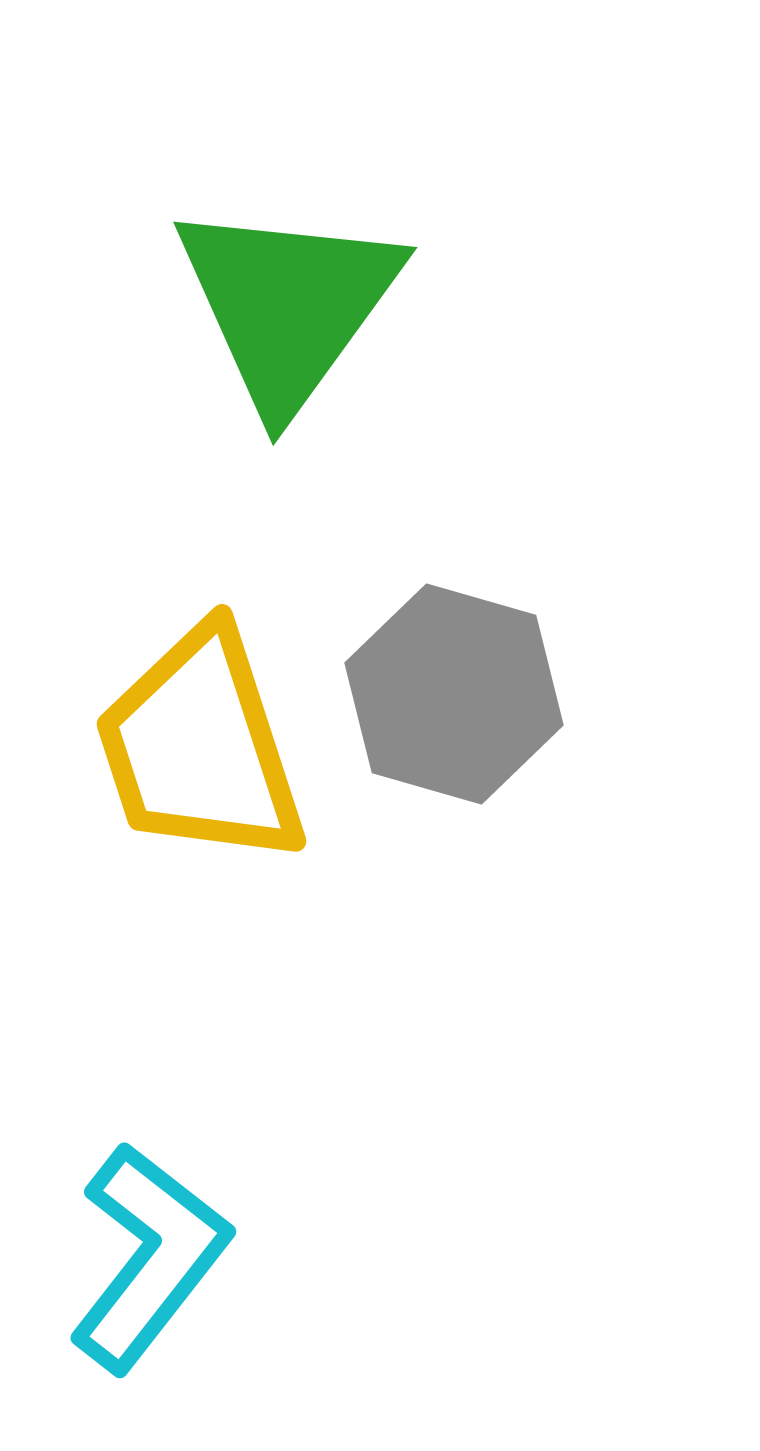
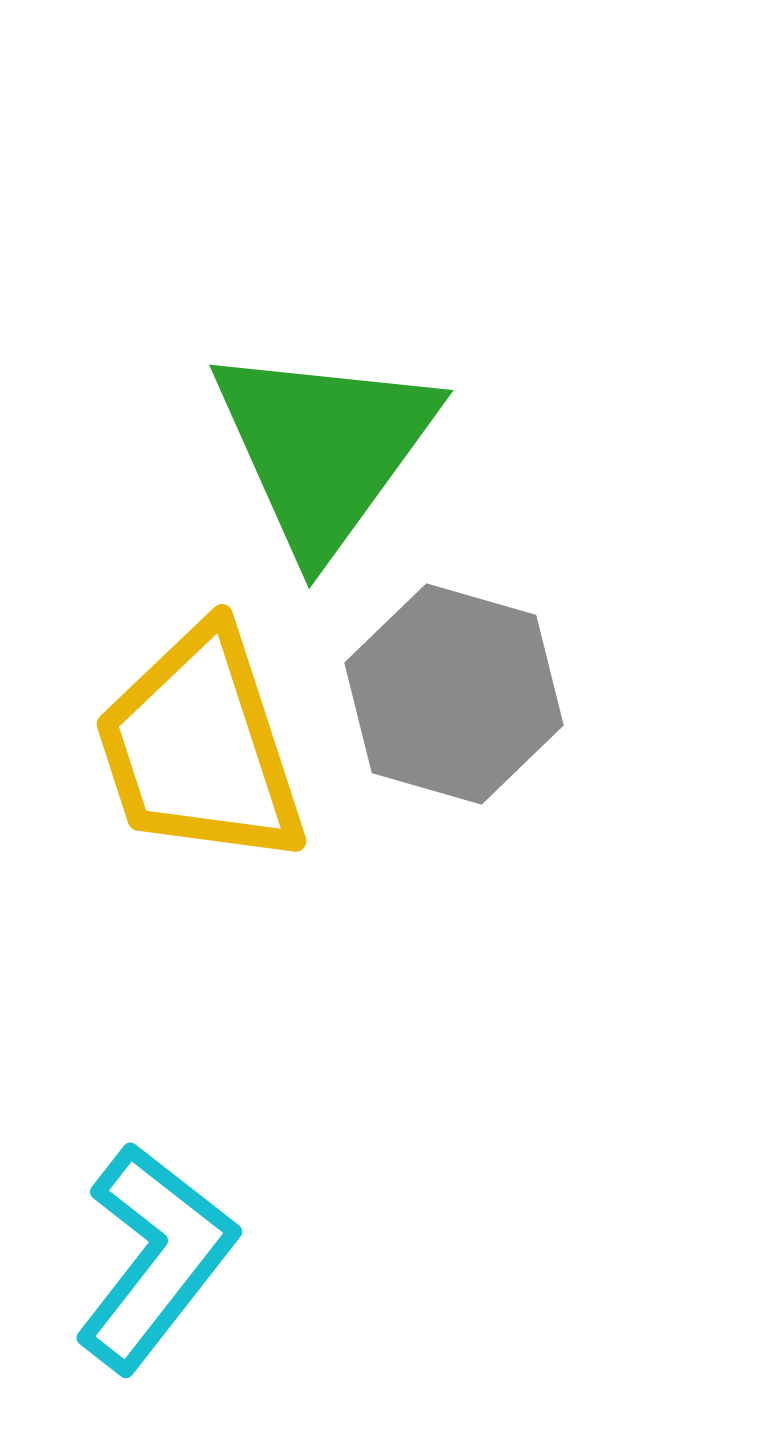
green triangle: moved 36 px right, 143 px down
cyan L-shape: moved 6 px right
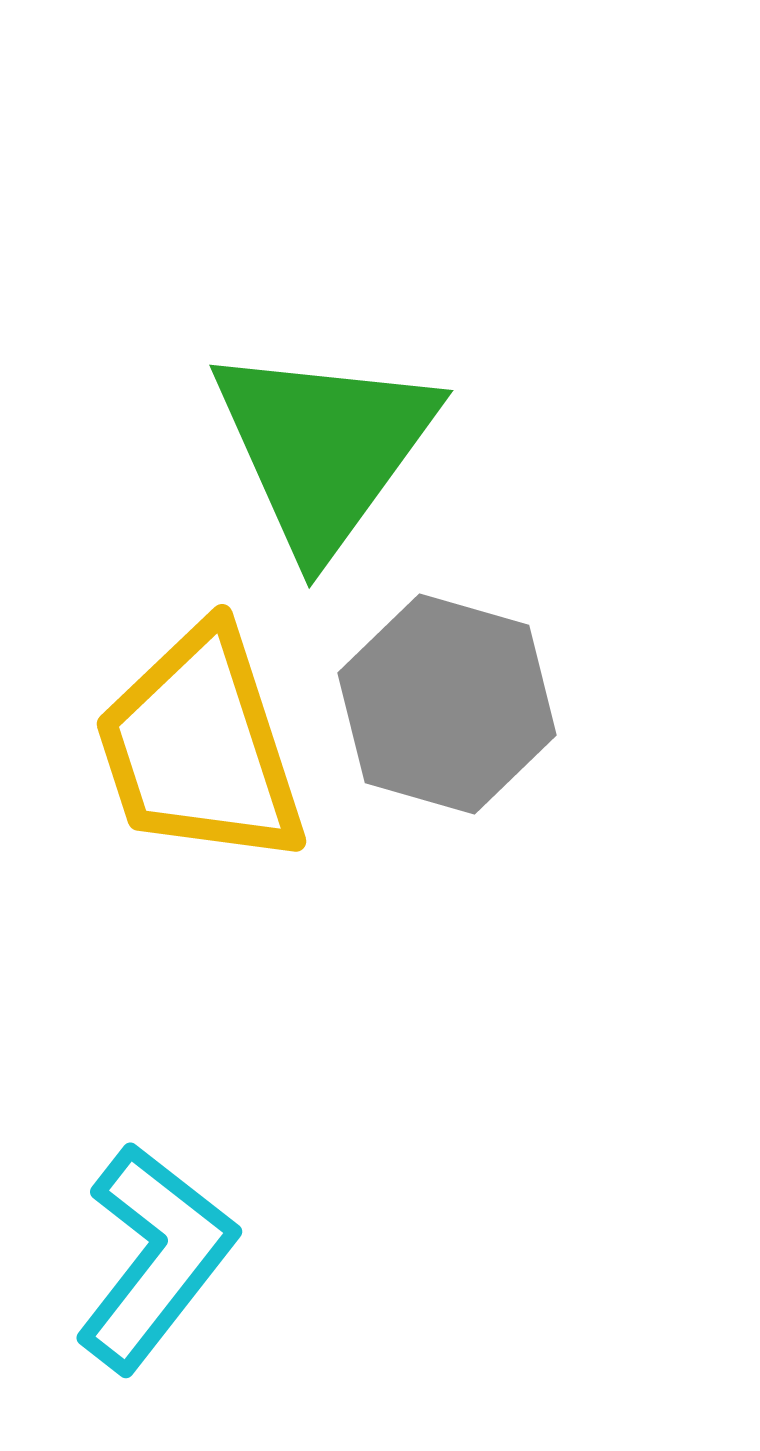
gray hexagon: moved 7 px left, 10 px down
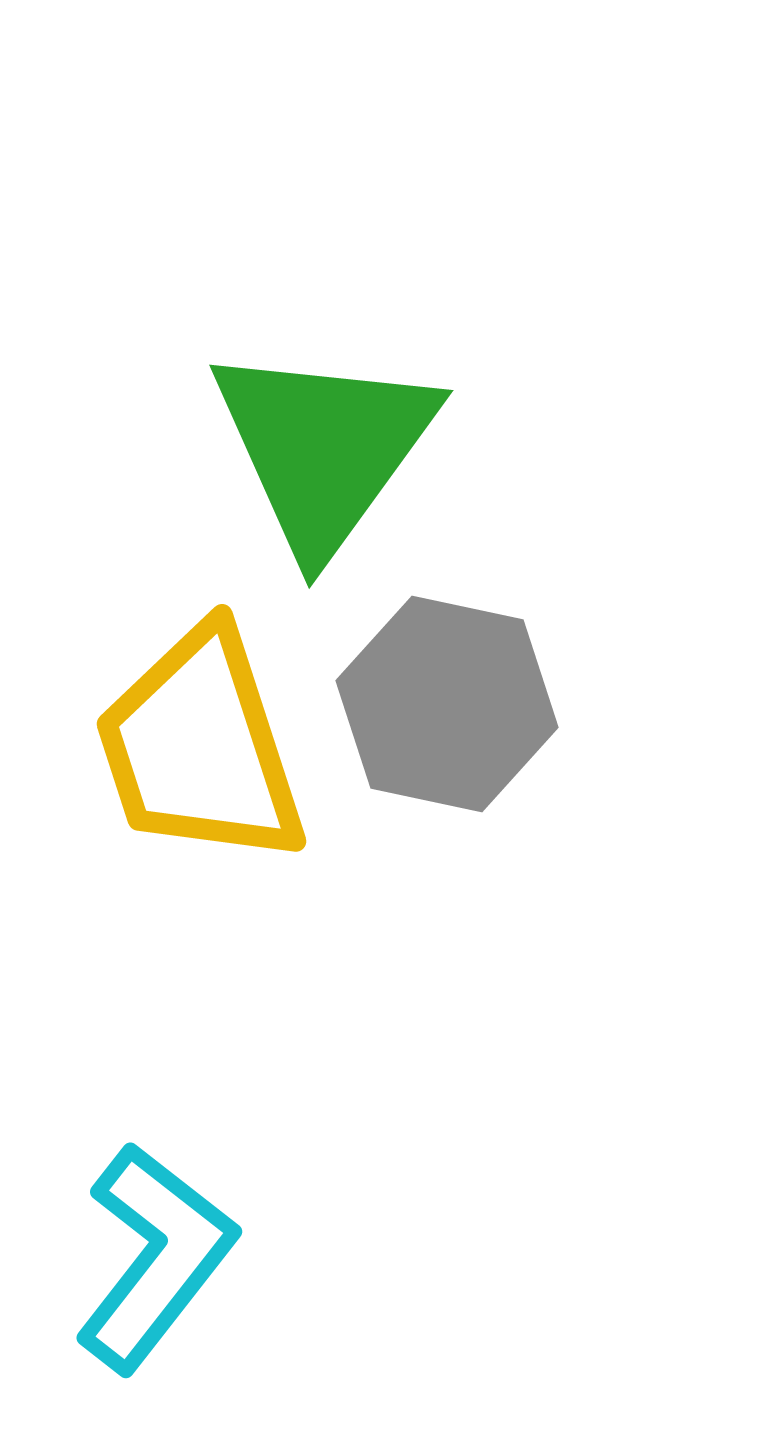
gray hexagon: rotated 4 degrees counterclockwise
